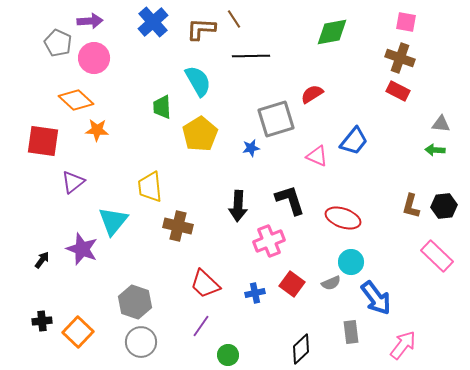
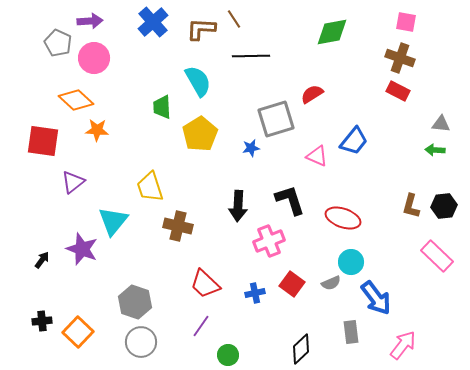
yellow trapezoid at (150, 187): rotated 12 degrees counterclockwise
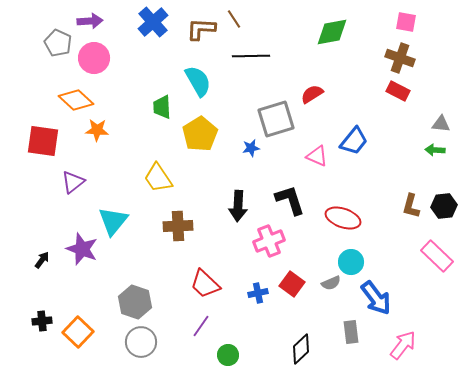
yellow trapezoid at (150, 187): moved 8 px right, 9 px up; rotated 16 degrees counterclockwise
brown cross at (178, 226): rotated 16 degrees counterclockwise
blue cross at (255, 293): moved 3 px right
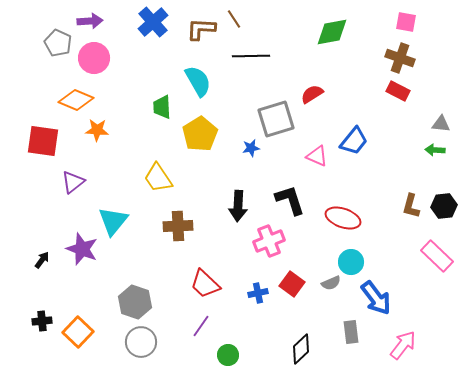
orange diamond at (76, 100): rotated 20 degrees counterclockwise
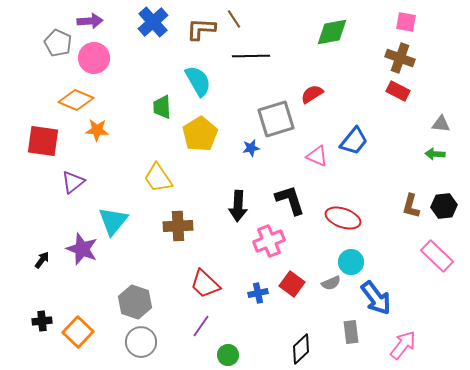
green arrow at (435, 150): moved 4 px down
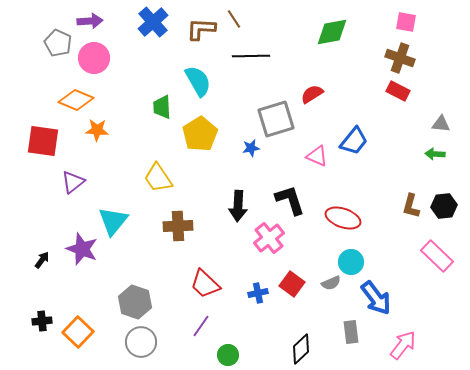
pink cross at (269, 241): moved 3 px up; rotated 16 degrees counterclockwise
